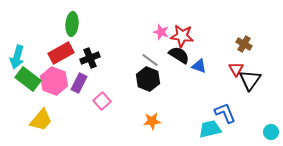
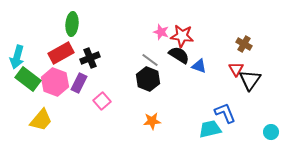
pink hexagon: moved 1 px right, 1 px down
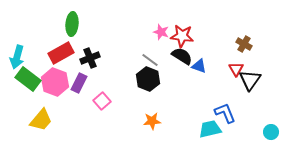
black semicircle: moved 3 px right, 1 px down
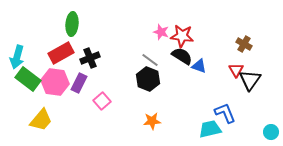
red triangle: moved 1 px down
pink hexagon: rotated 12 degrees counterclockwise
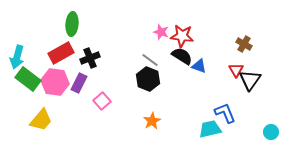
orange star: rotated 24 degrees counterclockwise
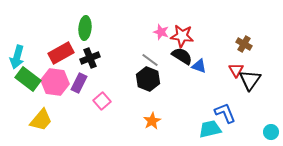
green ellipse: moved 13 px right, 4 px down
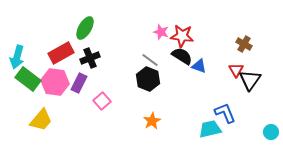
green ellipse: rotated 25 degrees clockwise
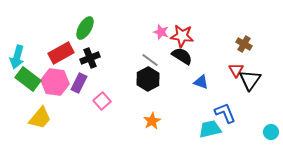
blue triangle: moved 2 px right, 16 px down
black hexagon: rotated 10 degrees clockwise
yellow trapezoid: moved 1 px left, 2 px up
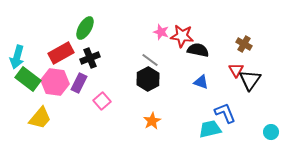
black semicircle: moved 16 px right, 6 px up; rotated 20 degrees counterclockwise
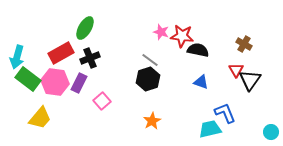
black hexagon: rotated 10 degrees clockwise
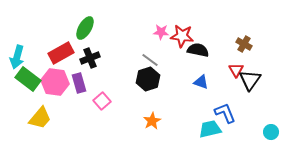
pink star: rotated 14 degrees counterclockwise
purple rectangle: rotated 42 degrees counterclockwise
